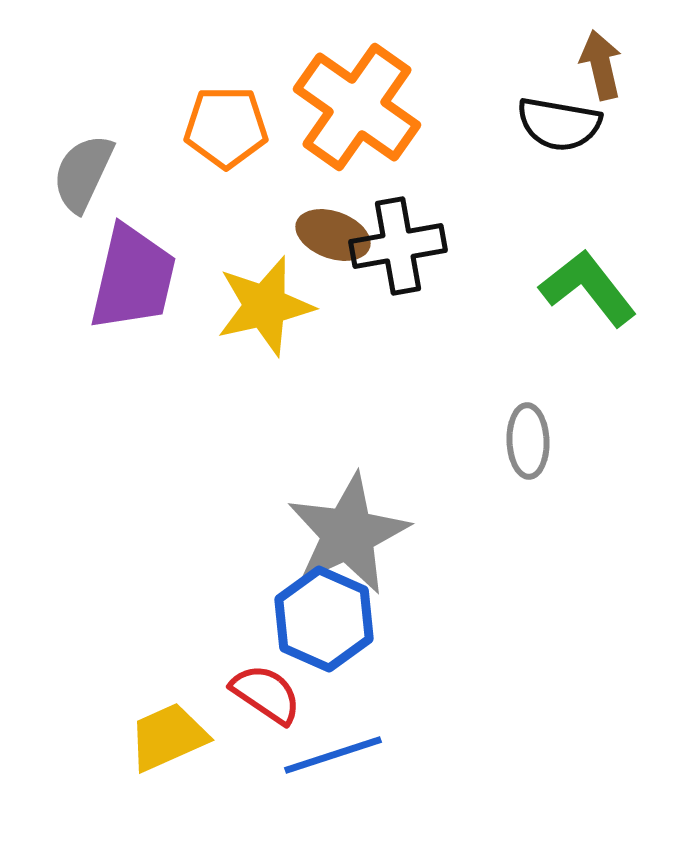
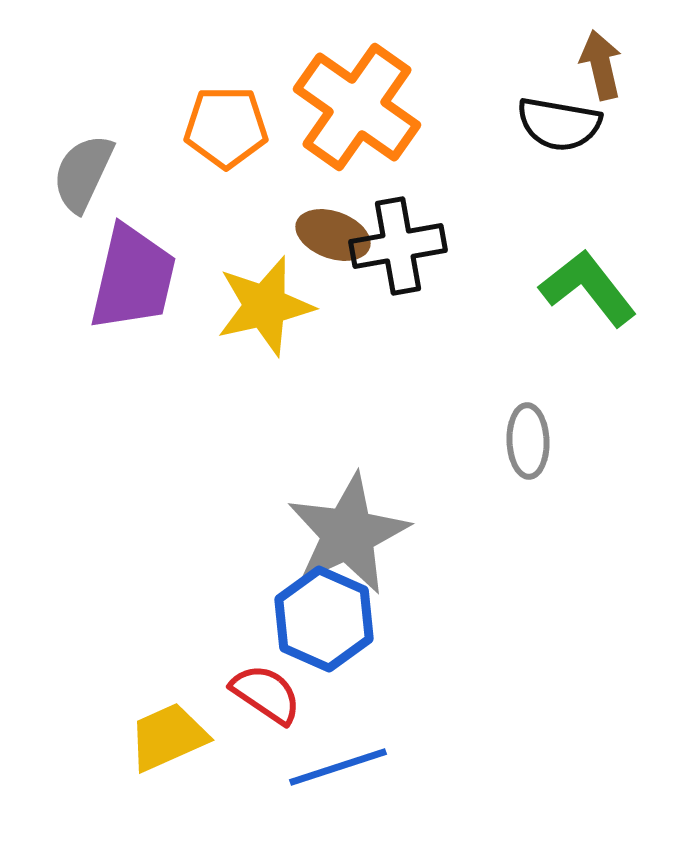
blue line: moved 5 px right, 12 px down
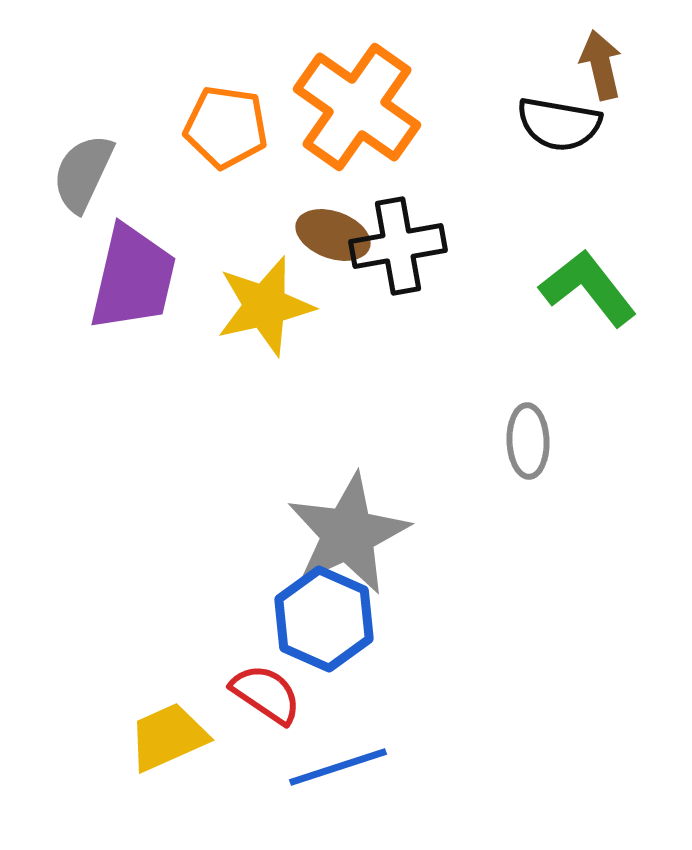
orange pentagon: rotated 8 degrees clockwise
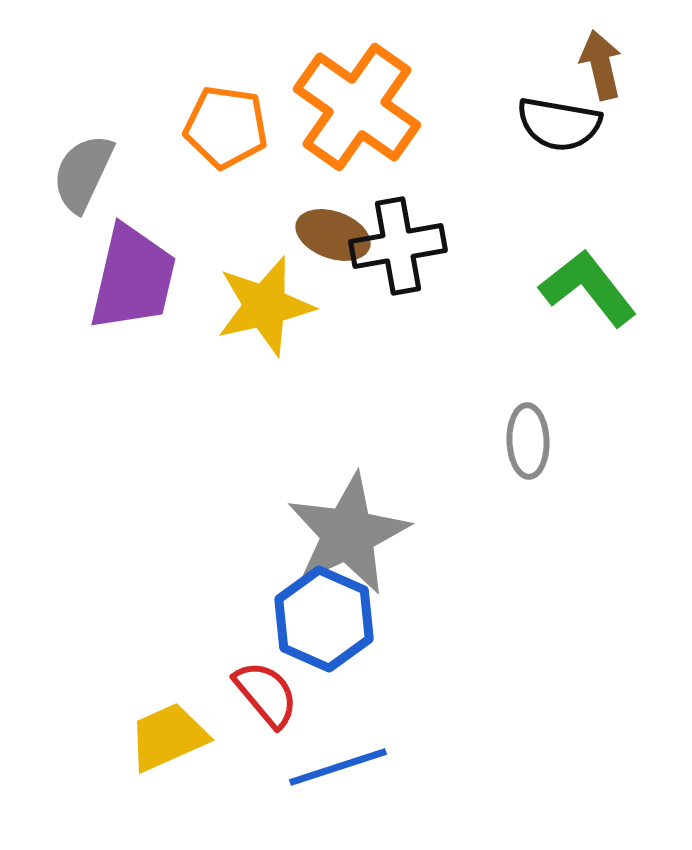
red semicircle: rotated 16 degrees clockwise
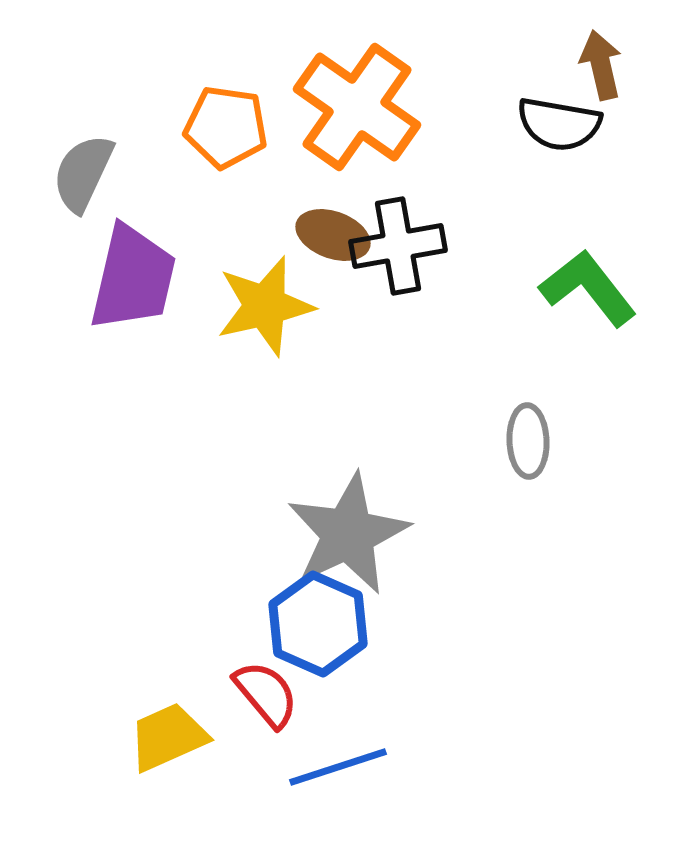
blue hexagon: moved 6 px left, 5 px down
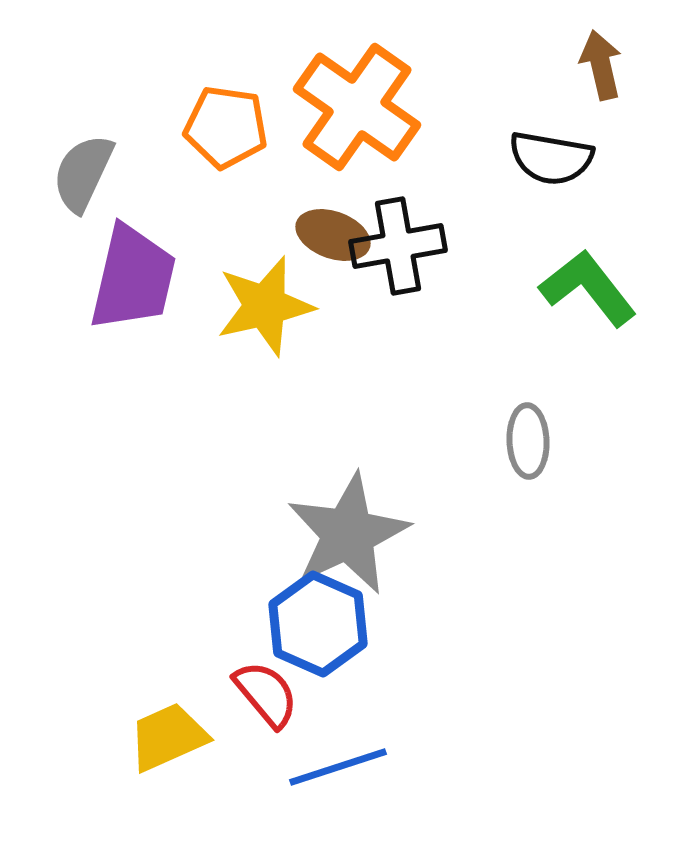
black semicircle: moved 8 px left, 34 px down
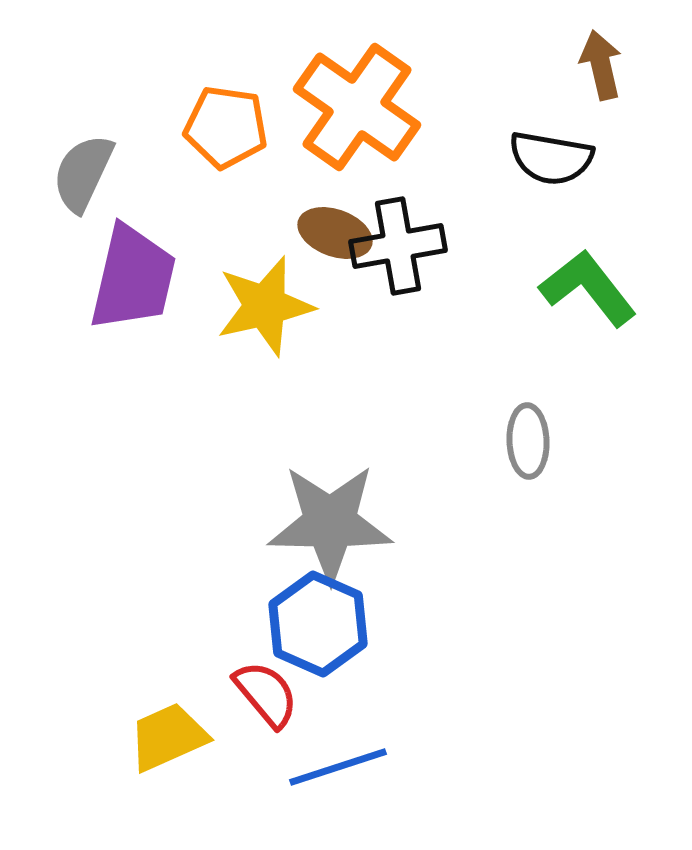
brown ellipse: moved 2 px right, 2 px up
gray star: moved 18 px left, 11 px up; rotated 26 degrees clockwise
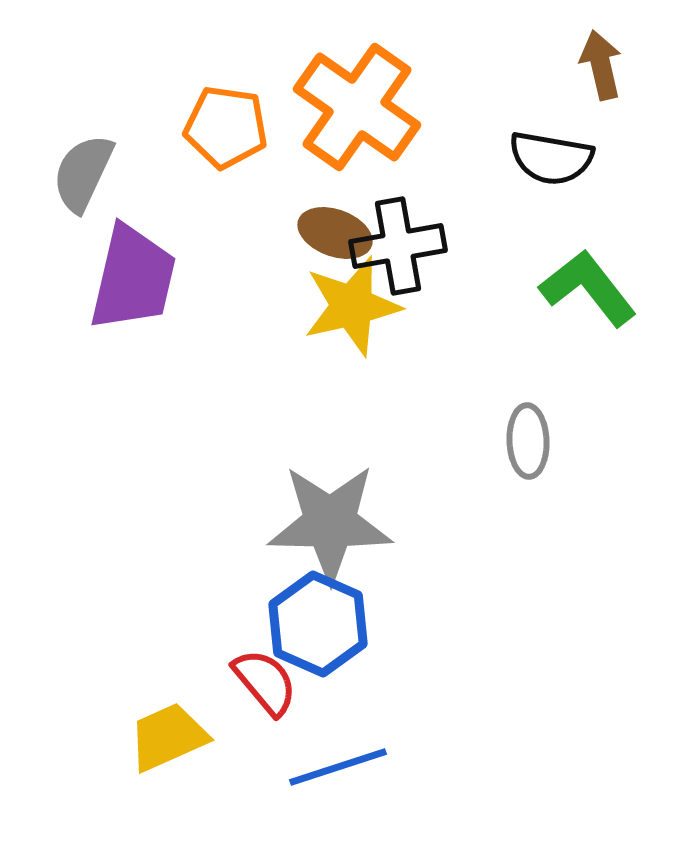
yellow star: moved 87 px right
red semicircle: moved 1 px left, 12 px up
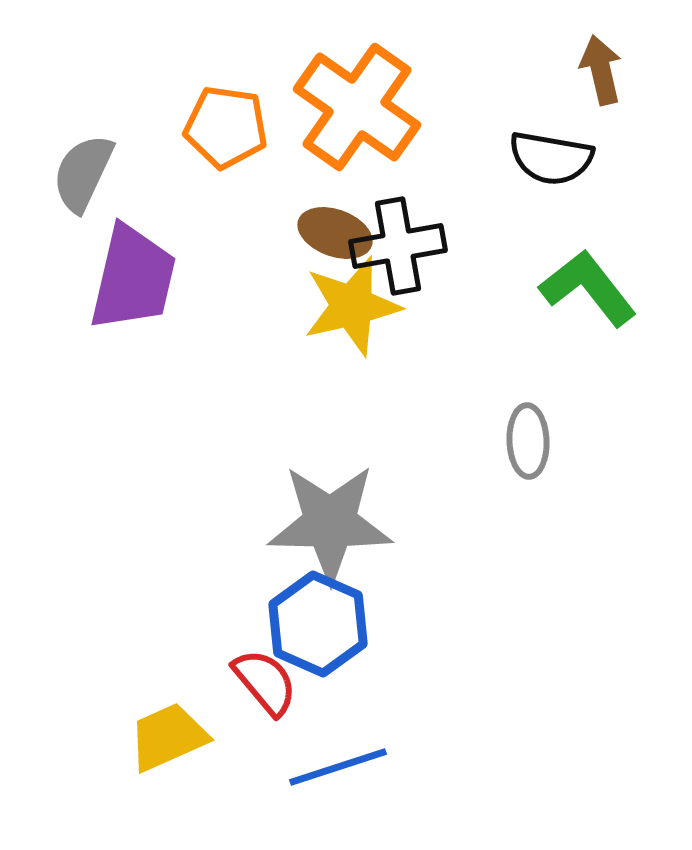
brown arrow: moved 5 px down
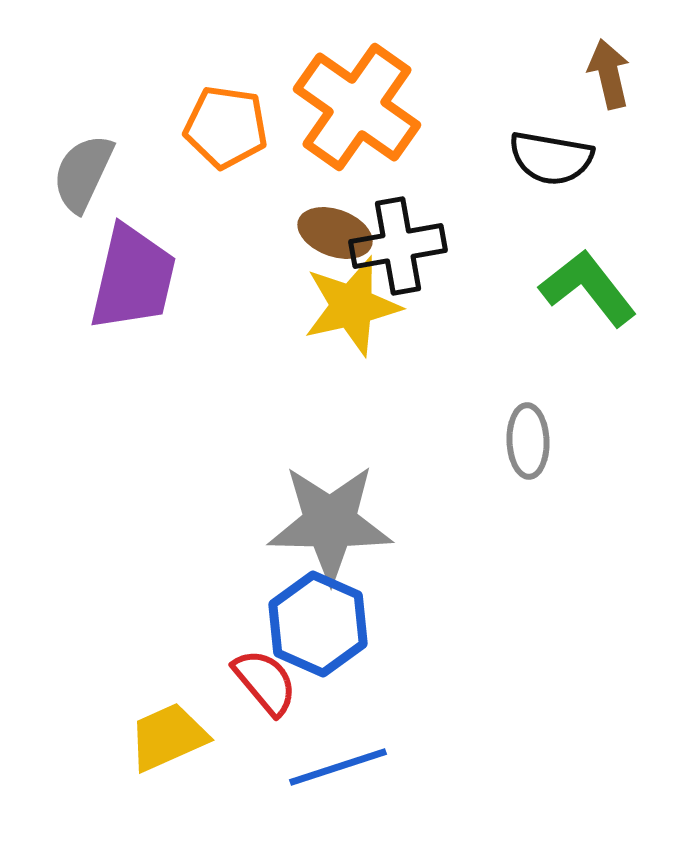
brown arrow: moved 8 px right, 4 px down
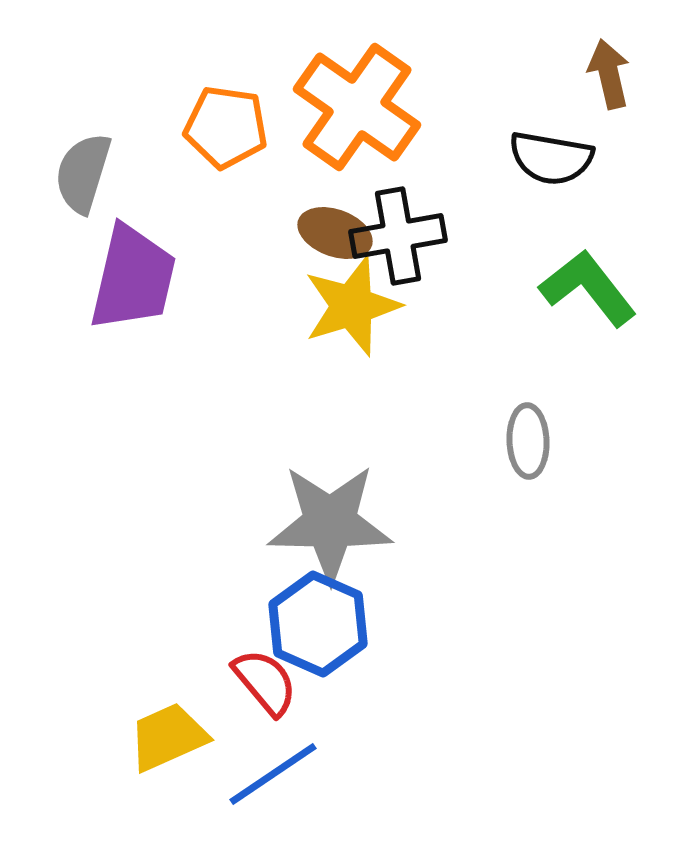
gray semicircle: rotated 8 degrees counterclockwise
black cross: moved 10 px up
yellow star: rotated 4 degrees counterclockwise
blue line: moved 65 px left, 7 px down; rotated 16 degrees counterclockwise
